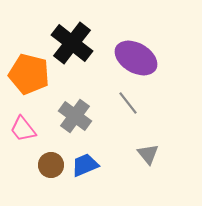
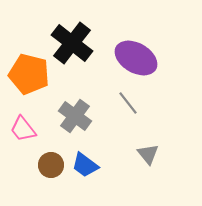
blue trapezoid: rotated 120 degrees counterclockwise
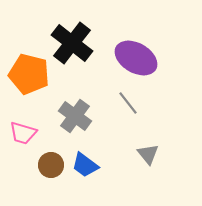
pink trapezoid: moved 4 px down; rotated 36 degrees counterclockwise
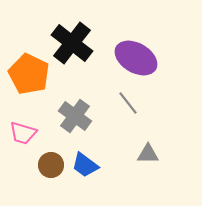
orange pentagon: rotated 12 degrees clockwise
gray triangle: rotated 50 degrees counterclockwise
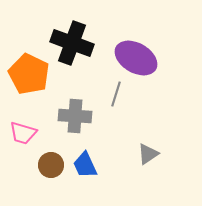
black cross: rotated 18 degrees counterclockwise
gray line: moved 12 px left, 9 px up; rotated 55 degrees clockwise
gray cross: rotated 32 degrees counterclockwise
gray triangle: rotated 35 degrees counterclockwise
blue trapezoid: rotated 28 degrees clockwise
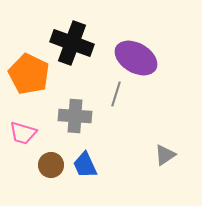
gray triangle: moved 17 px right, 1 px down
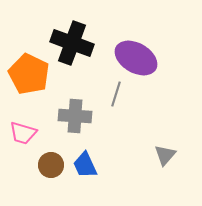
gray triangle: rotated 15 degrees counterclockwise
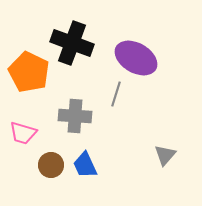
orange pentagon: moved 2 px up
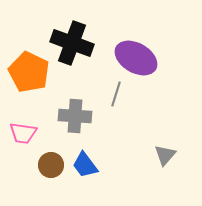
pink trapezoid: rotated 8 degrees counterclockwise
blue trapezoid: rotated 12 degrees counterclockwise
